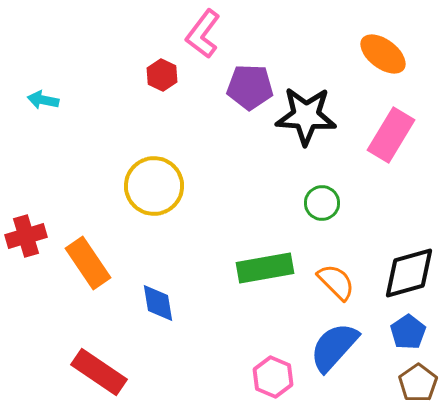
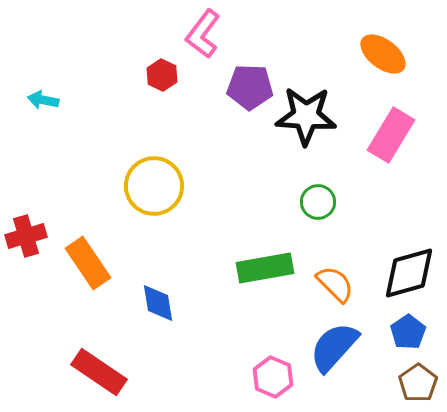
green circle: moved 4 px left, 1 px up
orange semicircle: moved 1 px left, 2 px down
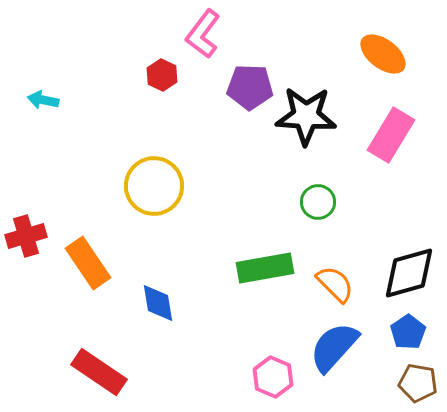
brown pentagon: rotated 27 degrees counterclockwise
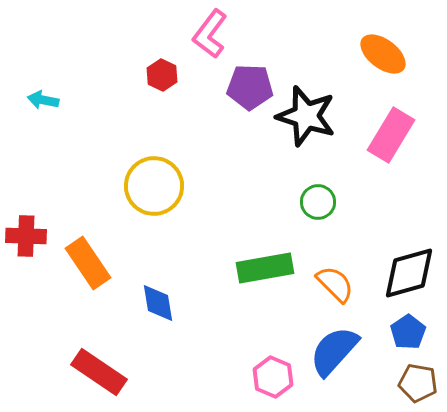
pink L-shape: moved 7 px right
black star: rotated 14 degrees clockwise
red cross: rotated 18 degrees clockwise
blue semicircle: moved 4 px down
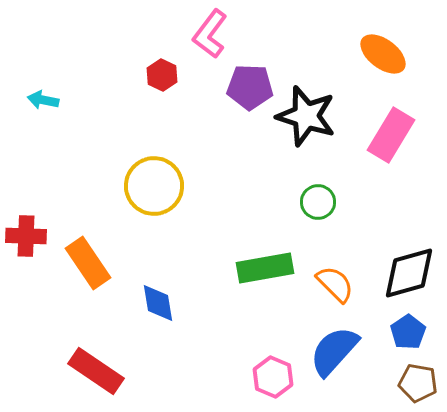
red rectangle: moved 3 px left, 1 px up
